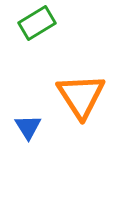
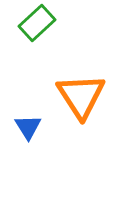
green rectangle: rotated 12 degrees counterclockwise
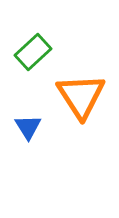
green rectangle: moved 4 px left, 29 px down
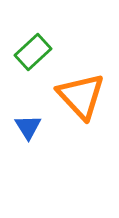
orange triangle: rotated 10 degrees counterclockwise
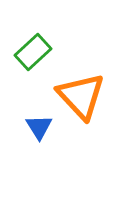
blue triangle: moved 11 px right
